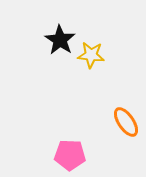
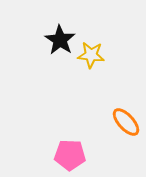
orange ellipse: rotated 8 degrees counterclockwise
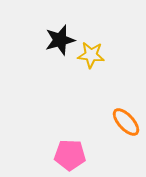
black star: rotated 24 degrees clockwise
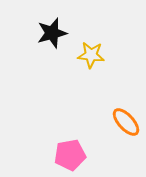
black star: moved 8 px left, 7 px up
pink pentagon: rotated 12 degrees counterclockwise
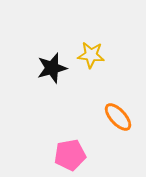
black star: moved 35 px down
orange ellipse: moved 8 px left, 5 px up
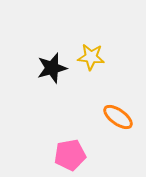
yellow star: moved 2 px down
orange ellipse: rotated 12 degrees counterclockwise
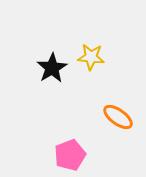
black star: rotated 16 degrees counterclockwise
pink pentagon: rotated 12 degrees counterclockwise
